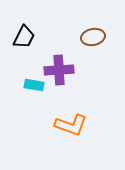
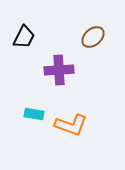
brown ellipse: rotated 30 degrees counterclockwise
cyan rectangle: moved 29 px down
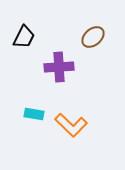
purple cross: moved 3 px up
orange L-shape: rotated 24 degrees clockwise
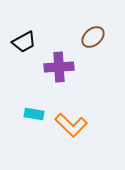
black trapezoid: moved 5 px down; rotated 35 degrees clockwise
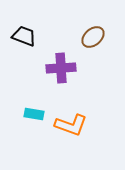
black trapezoid: moved 6 px up; rotated 130 degrees counterclockwise
purple cross: moved 2 px right, 1 px down
orange L-shape: rotated 24 degrees counterclockwise
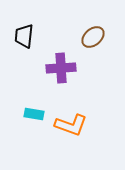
black trapezoid: rotated 105 degrees counterclockwise
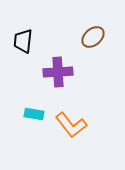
black trapezoid: moved 1 px left, 5 px down
purple cross: moved 3 px left, 4 px down
orange L-shape: rotated 32 degrees clockwise
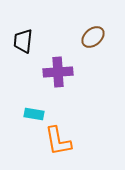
orange L-shape: moved 13 px left, 16 px down; rotated 28 degrees clockwise
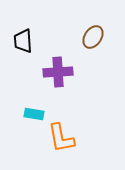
brown ellipse: rotated 15 degrees counterclockwise
black trapezoid: rotated 10 degrees counterclockwise
orange L-shape: moved 3 px right, 3 px up
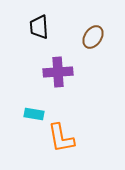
black trapezoid: moved 16 px right, 14 px up
